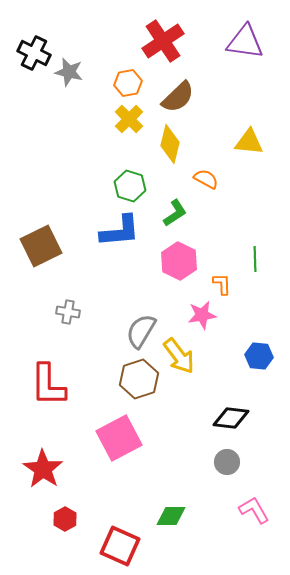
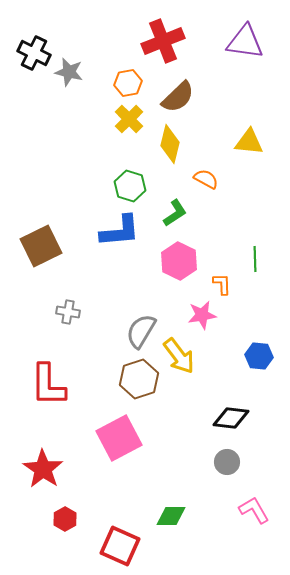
red cross: rotated 12 degrees clockwise
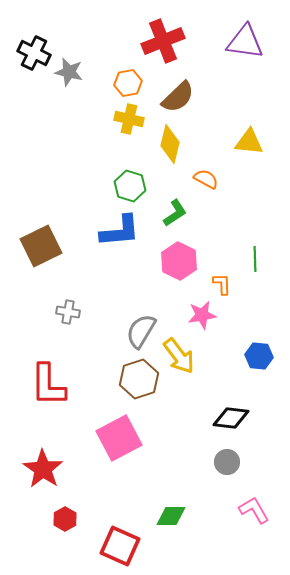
yellow cross: rotated 32 degrees counterclockwise
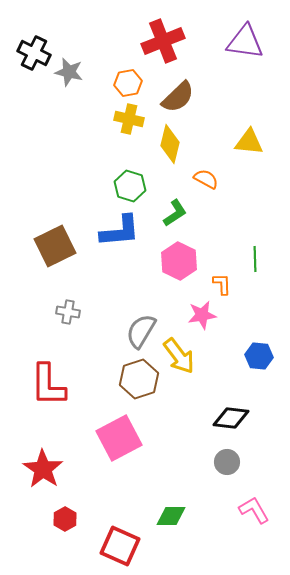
brown square: moved 14 px right
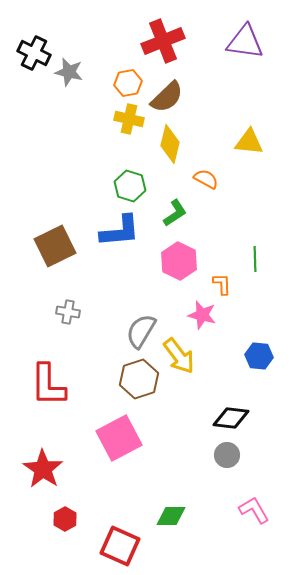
brown semicircle: moved 11 px left
pink star: rotated 24 degrees clockwise
gray circle: moved 7 px up
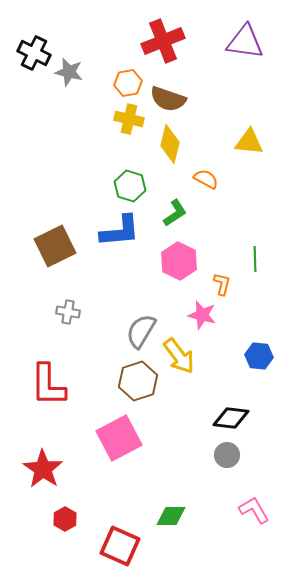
brown semicircle: moved 1 px right, 2 px down; rotated 63 degrees clockwise
orange L-shape: rotated 15 degrees clockwise
brown hexagon: moved 1 px left, 2 px down
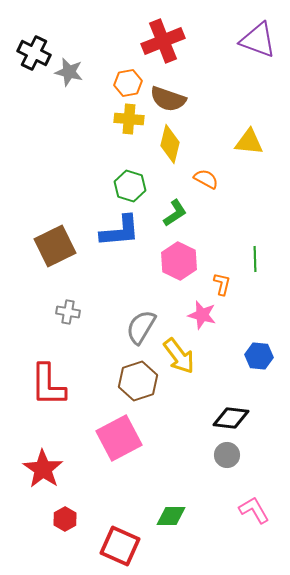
purple triangle: moved 13 px right, 2 px up; rotated 12 degrees clockwise
yellow cross: rotated 8 degrees counterclockwise
gray semicircle: moved 4 px up
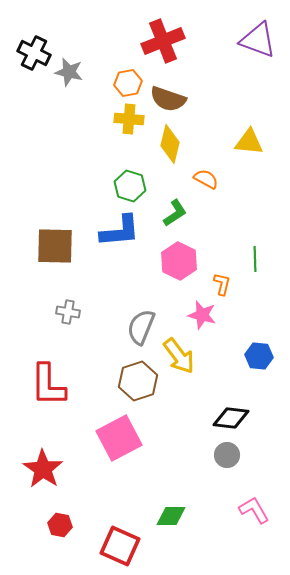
brown square: rotated 27 degrees clockwise
gray semicircle: rotated 9 degrees counterclockwise
red hexagon: moved 5 px left, 6 px down; rotated 20 degrees counterclockwise
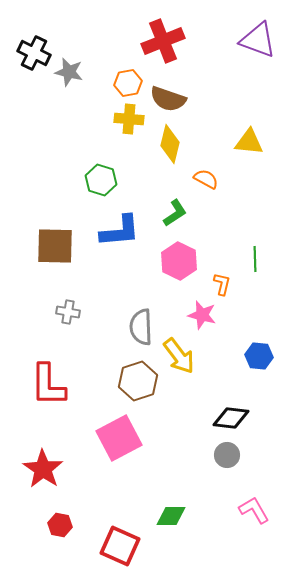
green hexagon: moved 29 px left, 6 px up
gray semicircle: rotated 24 degrees counterclockwise
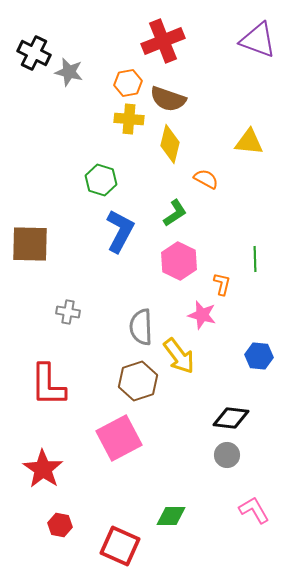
blue L-shape: rotated 57 degrees counterclockwise
brown square: moved 25 px left, 2 px up
